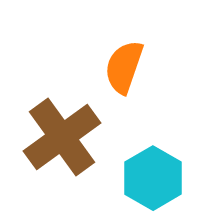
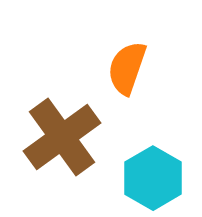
orange semicircle: moved 3 px right, 1 px down
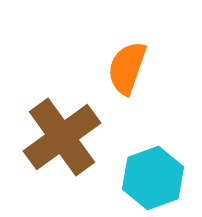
cyan hexagon: rotated 10 degrees clockwise
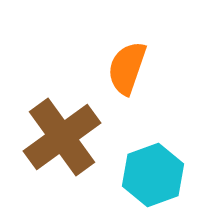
cyan hexagon: moved 3 px up
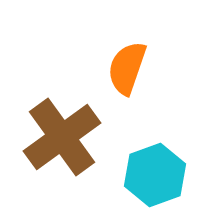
cyan hexagon: moved 2 px right
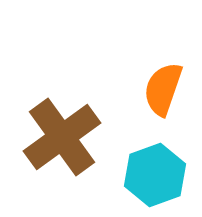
orange semicircle: moved 36 px right, 21 px down
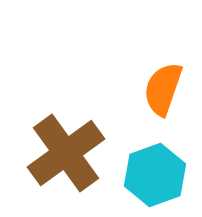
brown cross: moved 4 px right, 16 px down
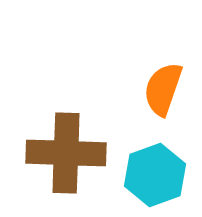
brown cross: rotated 38 degrees clockwise
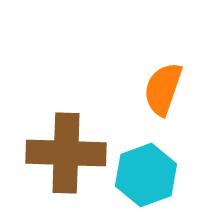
cyan hexagon: moved 9 px left
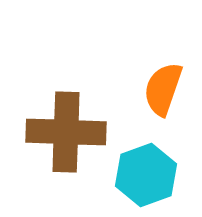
brown cross: moved 21 px up
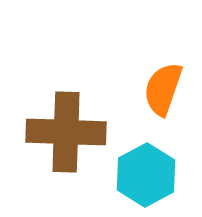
cyan hexagon: rotated 8 degrees counterclockwise
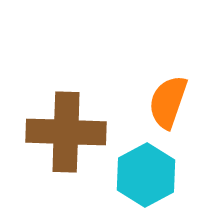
orange semicircle: moved 5 px right, 13 px down
